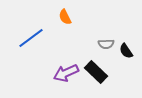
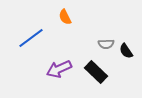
purple arrow: moved 7 px left, 4 px up
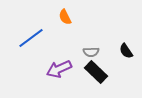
gray semicircle: moved 15 px left, 8 px down
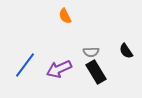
orange semicircle: moved 1 px up
blue line: moved 6 px left, 27 px down; rotated 16 degrees counterclockwise
black rectangle: rotated 15 degrees clockwise
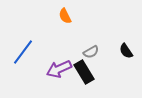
gray semicircle: rotated 28 degrees counterclockwise
blue line: moved 2 px left, 13 px up
black rectangle: moved 12 px left
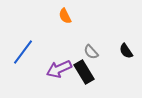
gray semicircle: rotated 77 degrees clockwise
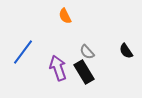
gray semicircle: moved 4 px left
purple arrow: moved 1 px left, 1 px up; rotated 95 degrees clockwise
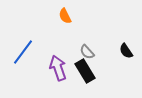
black rectangle: moved 1 px right, 1 px up
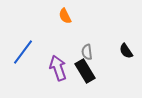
gray semicircle: rotated 35 degrees clockwise
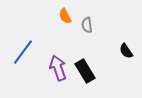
gray semicircle: moved 27 px up
